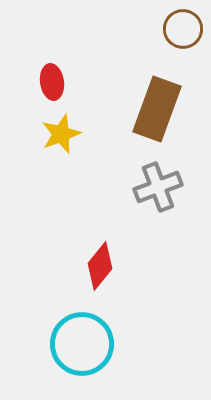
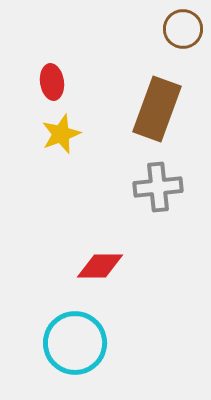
gray cross: rotated 15 degrees clockwise
red diamond: rotated 51 degrees clockwise
cyan circle: moved 7 px left, 1 px up
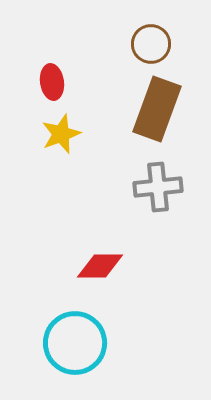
brown circle: moved 32 px left, 15 px down
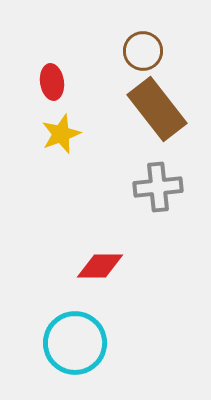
brown circle: moved 8 px left, 7 px down
brown rectangle: rotated 58 degrees counterclockwise
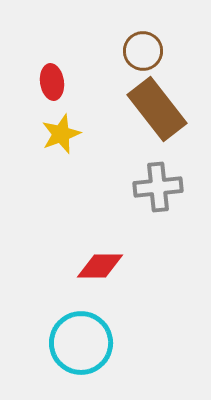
cyan circle: moved 6 px right
